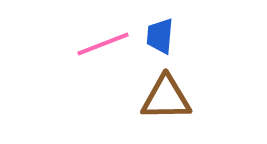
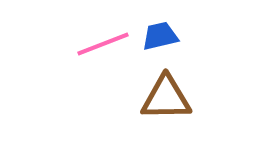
blue trapezoid: rotated 72 degrees clockwise
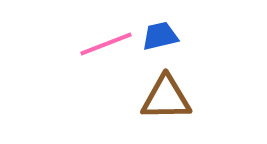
pink line: moved 3 px right
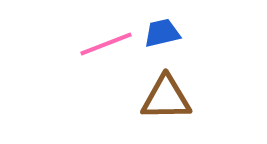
blue trapezoid: moved 2 px right, 3 px up
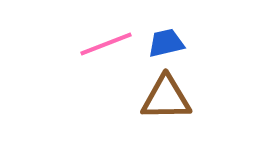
blue trapezoid: moved 4 px right, 10 px down
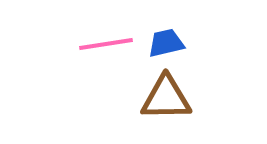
pink line: rotated 12 degrees clockwise
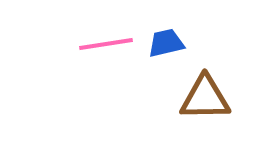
brown triangle: moved 39 px right
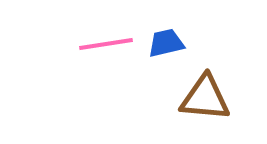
brown triangle: rotated 6 degrees clockwise
